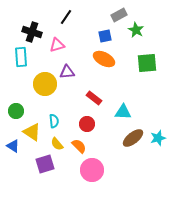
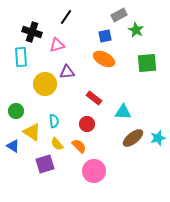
pink circle: moved 2 px right, 1 px down
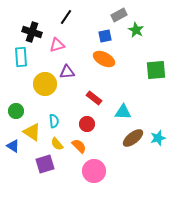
green square: moved 9 px right, 7 px down
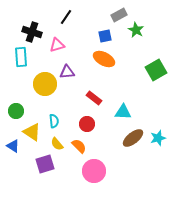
green square: rotated 25 degrees counterclockwise
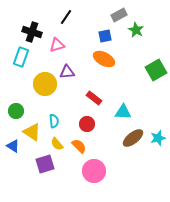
cyan rectangle: rotated 24 degrees clockwise
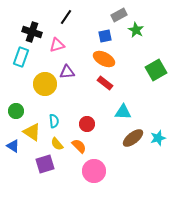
red rectangle: moved 11 px right, 15 px up
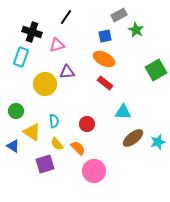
cyan star: moved 4 px down
orange semicircle: moved 1 px left, 2 px down
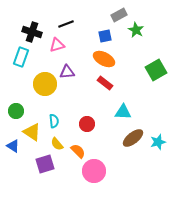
black line: moved 7 px down; rotated 35 degrees clockwise
orange semicircle: moved 3 px down
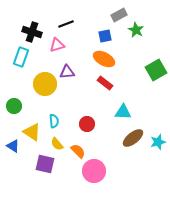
green circle: moved 2 px left, 5 px up
purple square: rotated 30 degrees clockwise
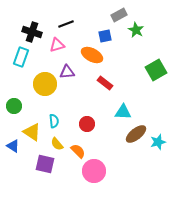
orange ellipse: moved 12 px left, 4 px up
brown ellipse: moved 3 px right, 4 px up
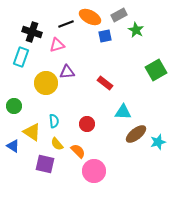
orange ellipse: moved 2 px left, 38 px up
yellow circle: moved 1 px right, 1 px up
